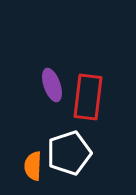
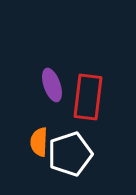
white pentagon: moved 1 px right, 1 px down
orange semicircle: moved 6 px right, 24 px up
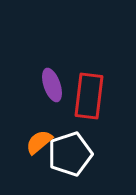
red rectangle: moved 1 px right, 1 px up
orange semicircle: rotated 48 degrees clockwise
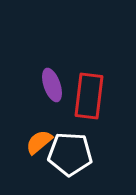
white pentagon: rotated 21 degrees clockwise
